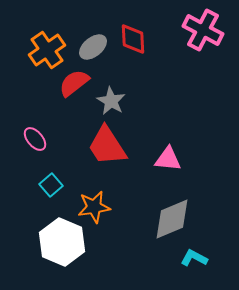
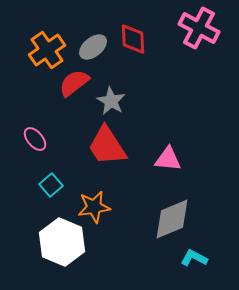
pink cross: moved 4 px left, 2 px up
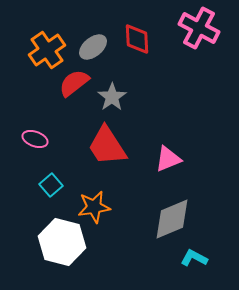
red diamond: moved 4 px right
gray star: moved 1 px right, 4 px up; rotated 8 degrees clockwise
pink ellipse: rotated 30 degrees counterclockwise
pink triangle: rotated 28 degrees counterclockwise
white hexagon: rotated 9 degrees counterclockwise
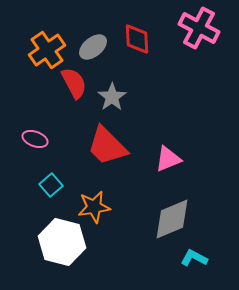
red semicircle: rotated 100 degrees clockwise
red trapezoid: rotated 12 degrees counterclockwise
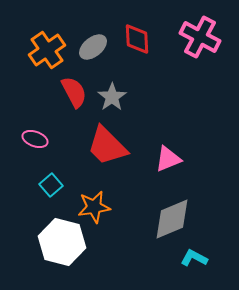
pink cross: moved 1 px right, 9 px down
red semicircle: moved 9 px down
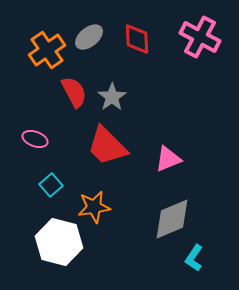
gray ellipse: moved 4 px left, 10 px up
white hexagon: moved 3 px left
cyan L-shape: rotated 84 degrees counterclockwise
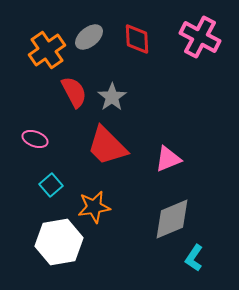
white hexagon: rotated 24 degrees counterclockwise
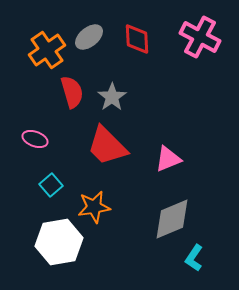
red semicircle: moved 2 px left; rotated 12 degrees clockwise
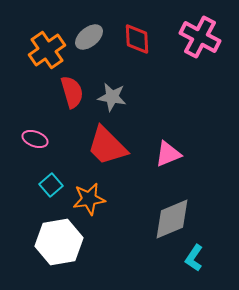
gray star: rotated 28 degrees counterclockwise
pink triangle: moved 5 px up
orange star: moved 5 px left, 8 px up
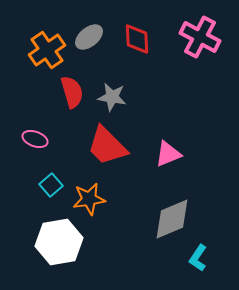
cyan L-shape: moved 4 px right
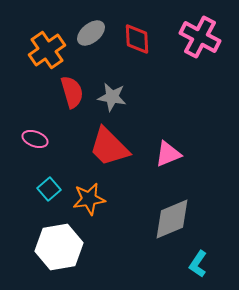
gray ellipse: moved 2 px right, 4 px up
red trapezoid: moved 2 px right, 1 px down
cyan square: moved 2 px left, 4 px down
white hexagon: moved 5 px down
cyan L-shape: moved 6 px down
